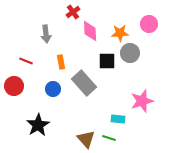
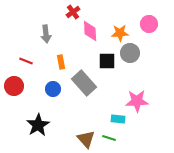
pink star: moved 5 px left; rotated 15 degrees clockwise
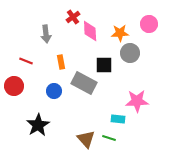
red cross: moved 5 px down
black square: moved 3 px left, 4 px down
gray rectangle: rotated 20 degrees counterclockwise
blue circle: moved 1 px right, 2 px down
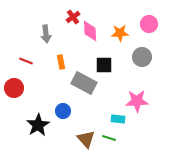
gray circle: moved 12 px right, 4 px down
red circle: moved 2 px down
blue circle: moved 9 px right, 20 px down
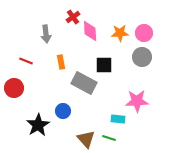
pink circle: moved 5 px left, 9 px down
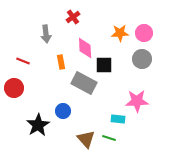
pink diamond: moved 5 px left, 17 px down
gray circle: moved 2 px down
red line: moved 3 px left
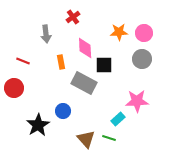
orange star: moved 1 px left, 1 px up
cyan rectangle: rotated 48 degrees counterclockwise
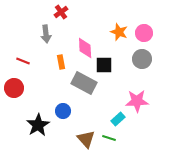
red cross: moved 12 px left, 5 px up
orange star: rotated 24 degrees clockwise
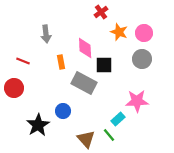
red cross: moved 40 px right
green line: moved 3 px up; rotated 32 degrees clockwise
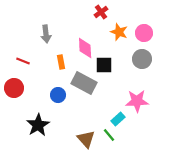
blue circle: moved 5 px left, 16 px up
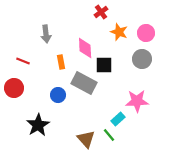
pink circle: moved 2 px right
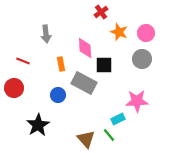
orange rectangle: moved 2 px down
cyan rectangle: rotated 16 degrees clockwise
